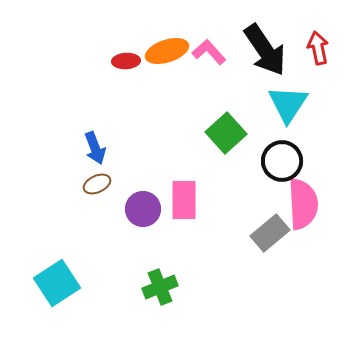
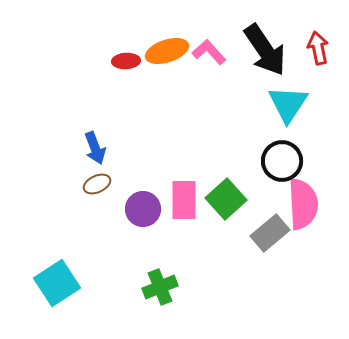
green square: moved 66 px down
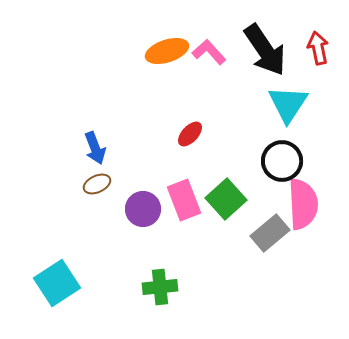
red ellipse: moved 64 px right, 73 px down; rotated 44 degrees counterclockwise
pink rectangle: rotated 21 degrees counterclockwise
green cross: rotated 16 degrees clockwise
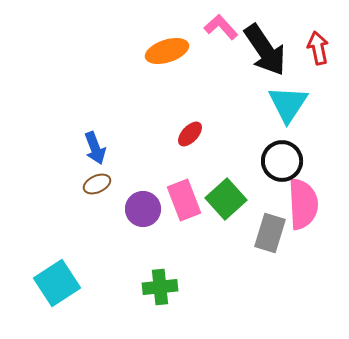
pink L-shape: moved 12 px right, 25 px up
gray rectangle: rotated 33 degrees counterclockwise
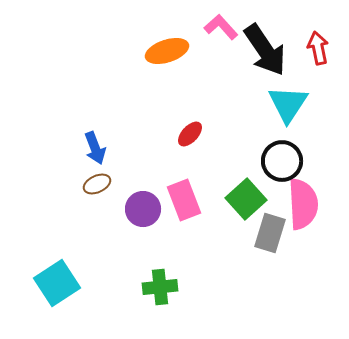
green square: moved 20 px right
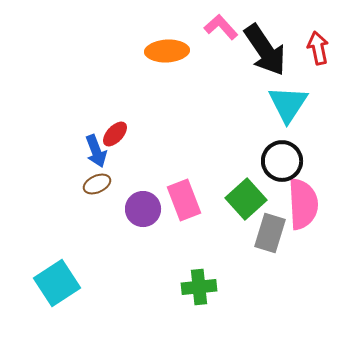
orange ellipse: rotated 15 degrees clockwise
red ellipse: moved 75 px left
blue arrow: moved 1 px right, 3 px down
green cross: moved 39 px right
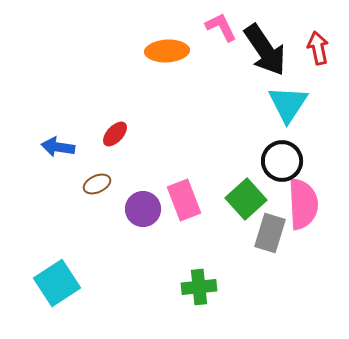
pink L-shape: rotated 16 degrees clockwise
blue arrow: moved 38 px left, 4 px up; rotated 120 degrees clockwise
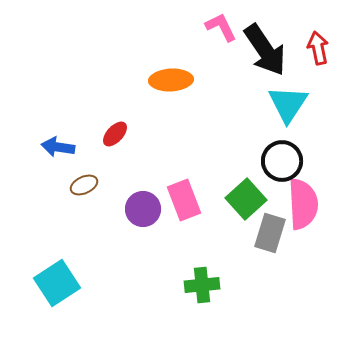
orange ellipse: moved 4 px right, 29 px down
brown ellipse: moved 13 px left, 1 px down
green cross: moved 3 px right, 2 px up
